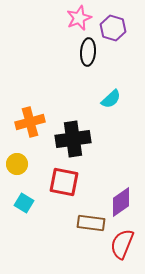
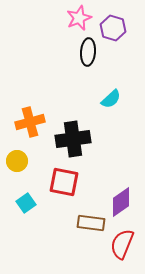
yellow circle: moved 3 px up
cyan square: moved 2 px right; rotated 24 degrees clockwise
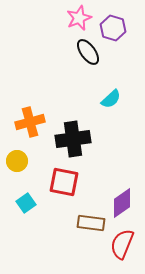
black ellipse: rotated 40 degrees counterclockwise
purple diamond: moved 1 px right, 1 px down
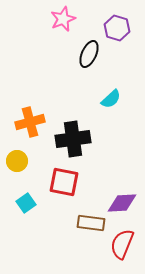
pink star: moved 16 px left, 1 px down
purple hexagon: moved 4 px right
black ellipse: moved 1 px right, 2 px down; rotated 60 degrees clockwise
purple diamond: rotated 32 degrees clockwise
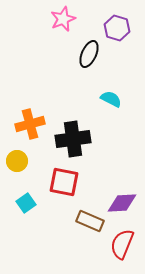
cyan semicircle: rotated 110 degrees counterclockwise
orange cross: moved 2 px down
brown rectangle: moved 1 px left, 2 px up; rotated 16 degrees clockwise
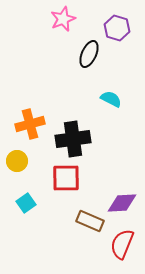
red square: moved 2 px right, 4 px up; rotated 12 degrees counterclockwise
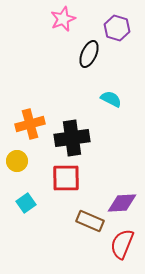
black cross: moved 1 px left, 1 px up
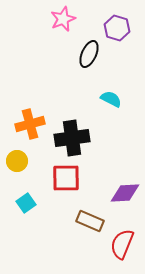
purple diamond: moved 3 px right, 10 px up
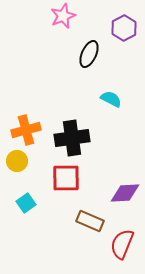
pink star: moved 3 px up
purple hexagon: moved 7 px right; rotated 15 degrees clockwise
orange cross: moved 4 px left, 6 px down
